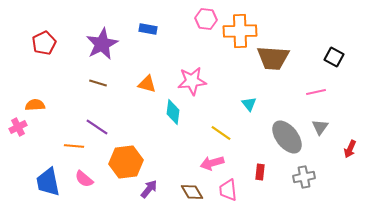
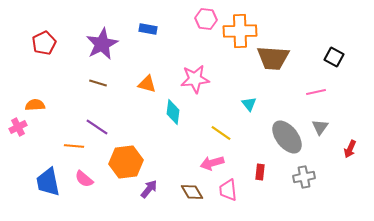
pink star: moved 3 px right, 2 px up
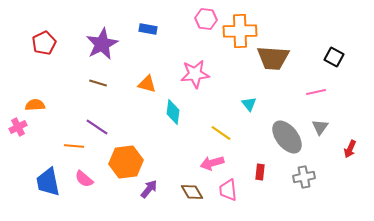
pink star: moved 5 px up
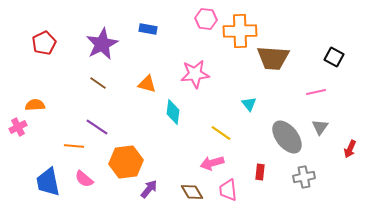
brown line: rotated 18 degrees clockwise
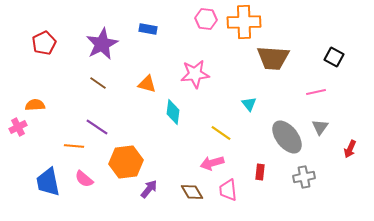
orange cross: moved 4 px right, 9 px up
